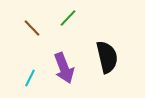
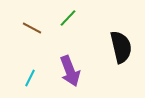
brown line: rotated 18 degrees counterclockwise
black semicircle: moved 14 px right, 10 px up
purple arrow: moved 6 px right, 3 px down
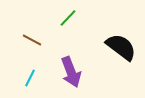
brown line: moved 12 px down
black semicircle: rotated 40 degrees counterclockwise
purple arrow: moved 1 px right, 1 px down
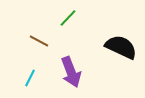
brown line: moved 7 px right, 1 px down
black semicircle: rotated 12 degrees counterclockwise
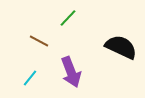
cyan line: rotated 12 degrees clockwise
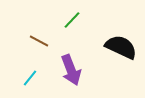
green line: moved 4 px right, 2 px down
purple arrow: moved 2 px up
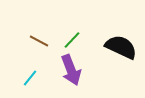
green line: moved 20 px down
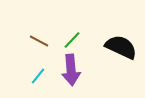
purple arrow: rotated 16 degrees clockwise
cyan line: moved 8 px right, 2 px up
